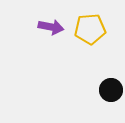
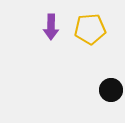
purple arrow: rotated 80 degrees clockwise
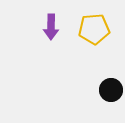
yellow pentagon: moved 4 px right
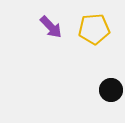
purple arrow: rotated 45 degrees counterclockwise
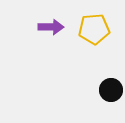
purple arrow: rotated 45 degrees counterclockwise
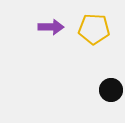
yellow pentagon: rotated 8 degrees clockwise
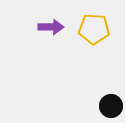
black circle: moved 16 px down
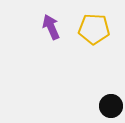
purple arrow: rotated 115 degrees counterclockwise
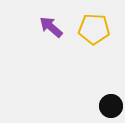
purple arrow: rotated 25 degrees counterclockwise
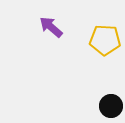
yellow pentagon: moved 11 px right, 11 px down
